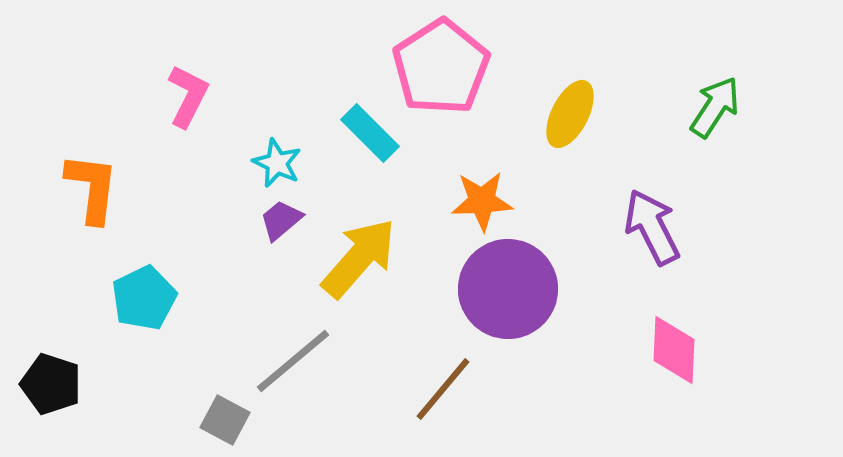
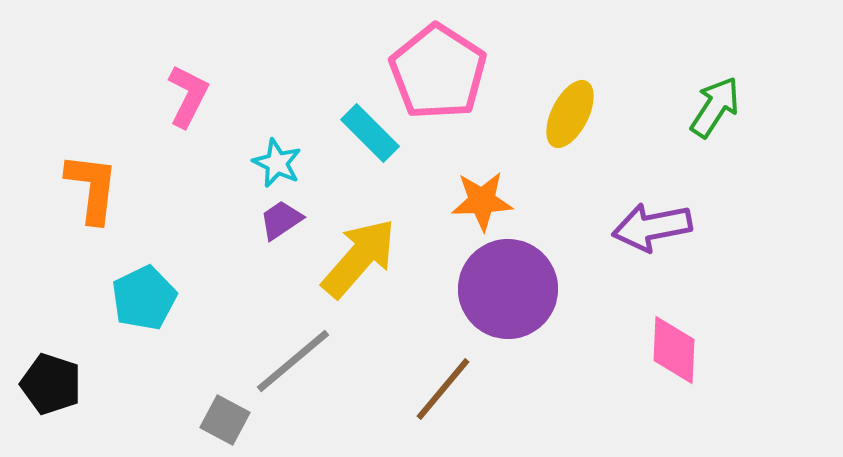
pink pentagon: moved 3 px left, 5 px down; rotated 6 degrees counterclockwise
purple trapezoid: rotated 6 degrees clockwise
purple arrow: rotated 74 degrees counterclockwise
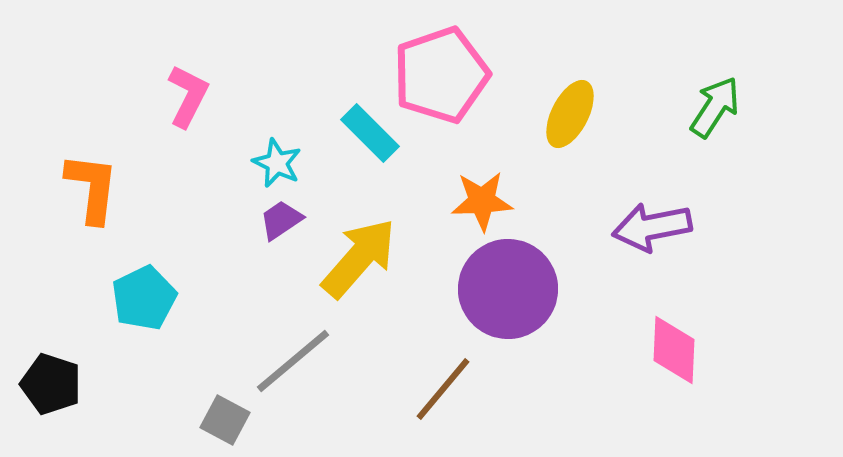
pink pentagon: moved 3 px right, 3 px down; rotated 20 degrees clockwise
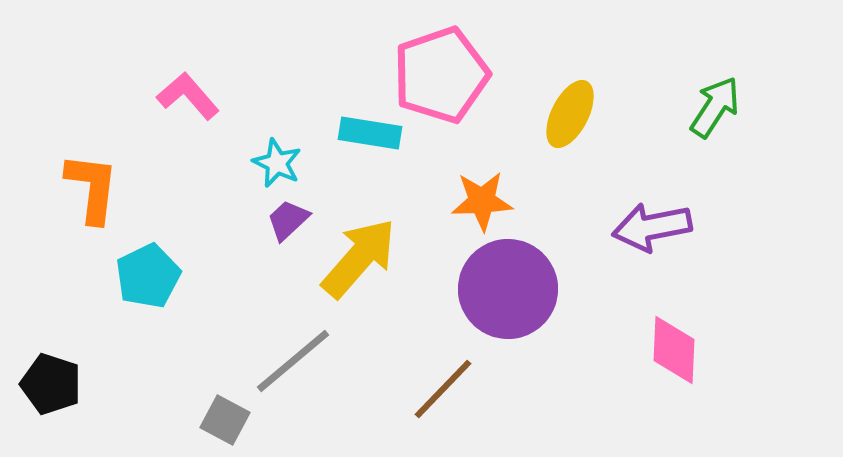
pink L-shape: rotated 68 degrees counterclockwise
cyan rectangle: rotated 36 degrees counterclockwise
purple trapezoid: moved 7 px right; rotated 9 degrees counterclockwise
cyan pentagon: moved 4 px right, 22 px up
brown line: rotated 4 degrees clockwise
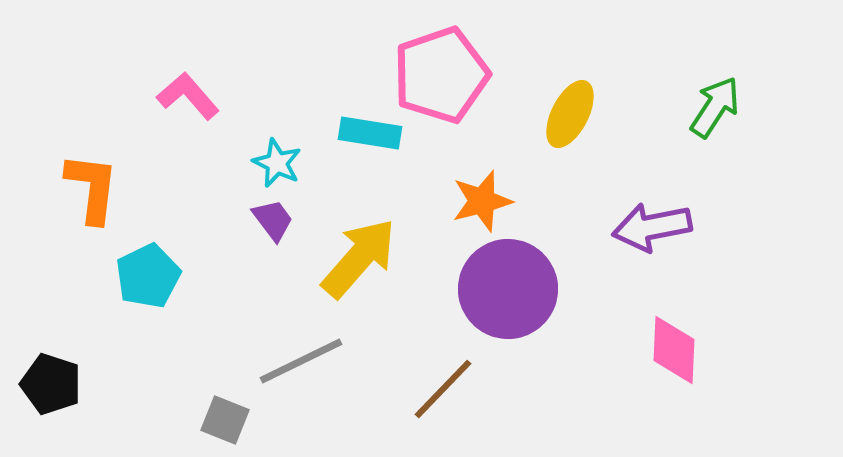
orange star: rotated 12 degrees counterclockwise
purple trapezoid: moved 15 px left; rotated 96 degrees clockwise
gray line: moved 8 px right; rotated 14 degrees clockwise
gray square: rotated 6 degrees counterclockwise
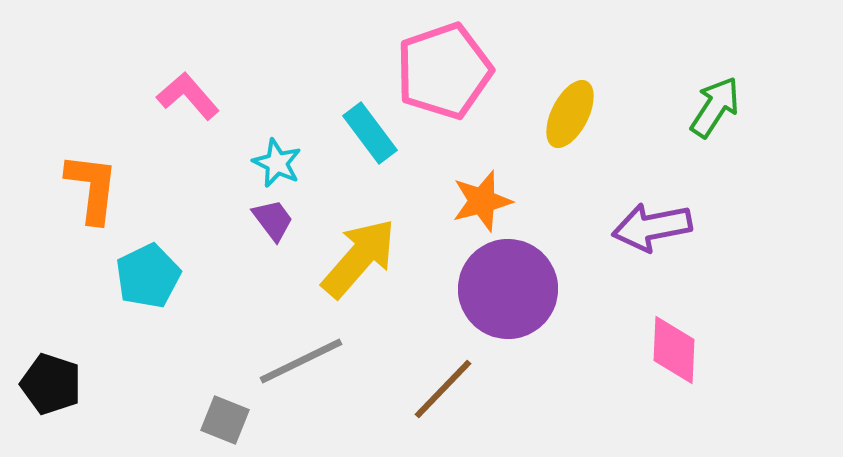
pink pentagon: moved 3 px right, 4 px up
cyan rectangle: rotated 44 degrees clockwise
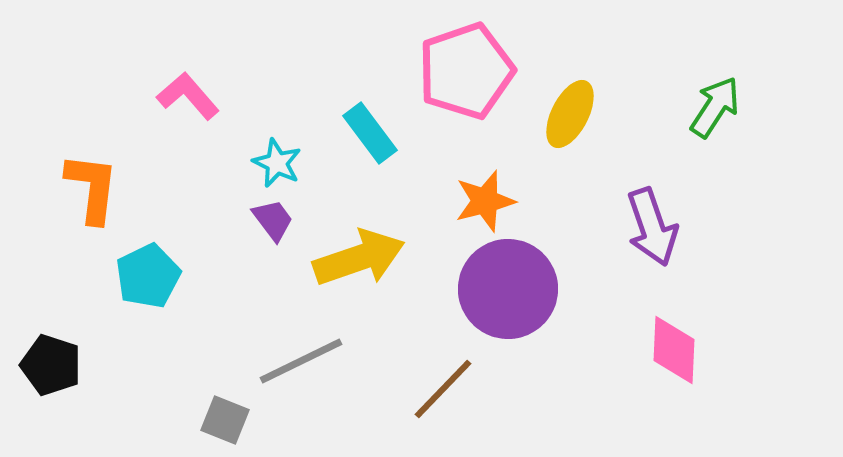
pink pentagon: moved 22 px right
orange star: moved 3 px right
purple arrow: rotated 98 degrees counterclockwise
yellow arrow: rotated 30 degrees clockwise
black pentagon: moved 19 px up
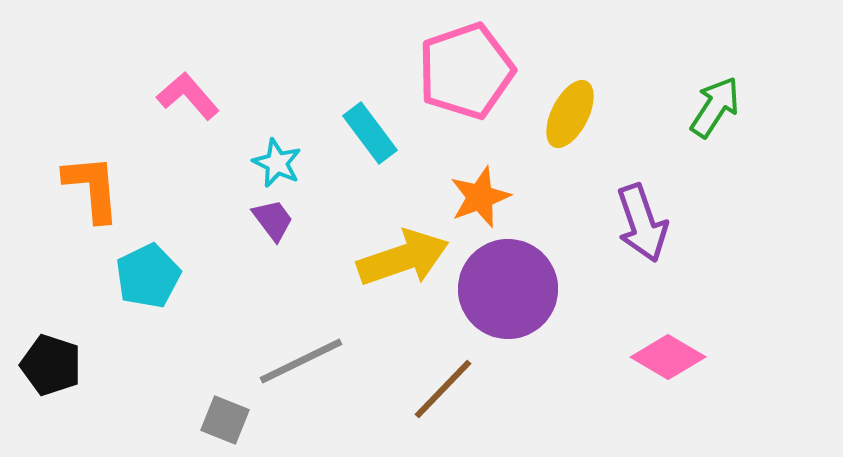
orange L-shape: rotated 12 degrees counterclockwise
orange star: moved 5 px left, 4 px up; rotated 6 degrees counterclockwise
purple arrow: moved 10 px left, 4 px up
yellow arrow: moved 44 px right
pink diamond: moved 6 px left, 7 px down; rotated 62 degrees counterclockwise
